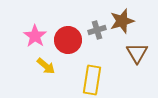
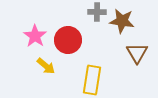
brown star: rotated 25 degrees clockwise
gray cross: moved 18 px up; rotated 18 degrees clockwise
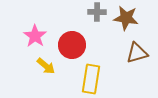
brown star: moved 4 px right, 3 px up
red circle: moved 4 px right, 5 px down
brown triangle: rotated 45 degrees clockwise
yellow rectangle: moved 1 px left, 1 px up
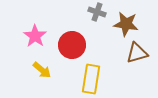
gray cross: rotated 18 degrees clockwise
brown star: moved 6 px down
yellow arrow: moved 4 px left, 4 px down
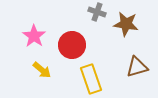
pink star: moved 1 px left
brown triangle: moved 14 px down
yellow rectangle: rotated 28 degrees counterclockwise
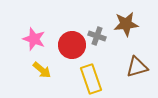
gray cross: moved 24 px down
brown star: rotated 15 degrees counterclockwise
pink star: moved 3 px down; rotated 15 degrees counterclockwise
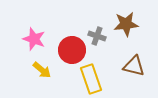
red circle: moved 5 px down
brown triangle: moved 3 px left, 1 px up; rotated 30 degrees clockwise
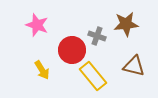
pink star: moved 3 px right, 14 px up
yellow arrow: rotated 18 degrees clockwise
yellow rectangle: moved 2 px right, 3 px up; rotated 20 degrees counterclockwise
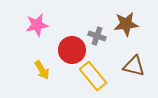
pink star: rotated 30 degrees counterclockwise
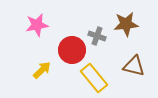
yellow arrow: rotated 102 degrees counterclockwise
yellow rectangle: moved 1 px right, 2 px down
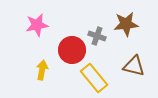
yellow arrow: rotated 36 degrees counterclockwise
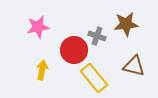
pink star: moved 1 px right, 2 px down
red circle: moved 2 px right
